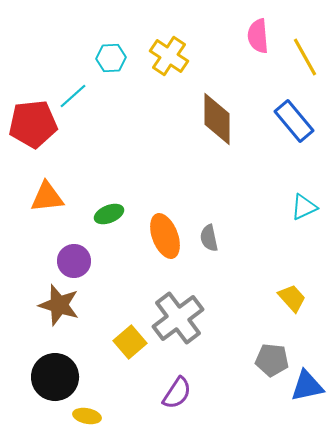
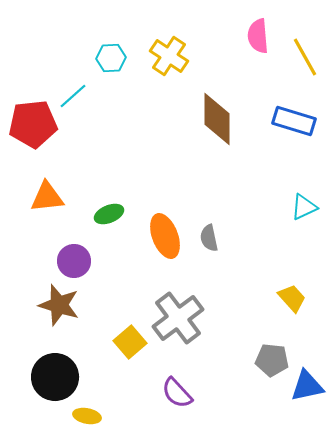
blue rectangle: rotated 33 degrees counterclockwise
purple semicircle: rotated 104 degrees clockwise
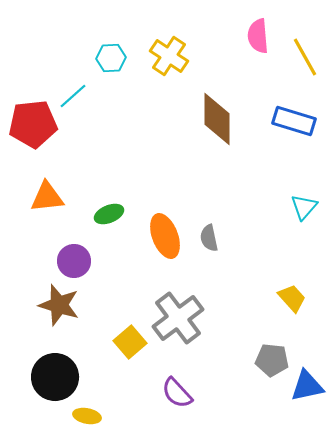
cyan triangle: rotated 24 degrees counterclockwise
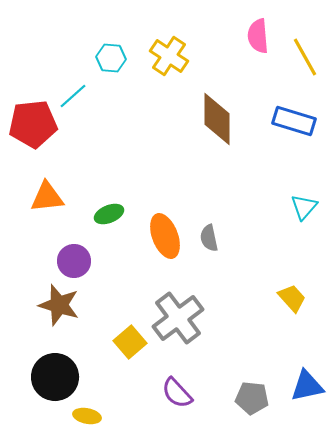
cyan hexagon: rotated 8 degrees clockwise
gray pentagon: moved 20 px left, 38 px down
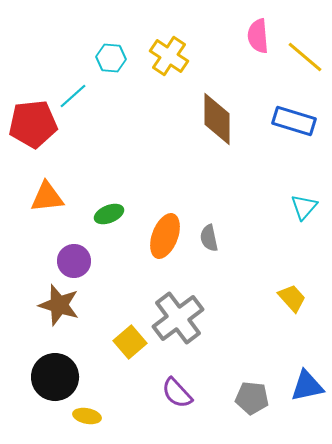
yellow line: rotated 21 degrees counterclockwise
orange ellipse: rotated 42 degrees clockwise
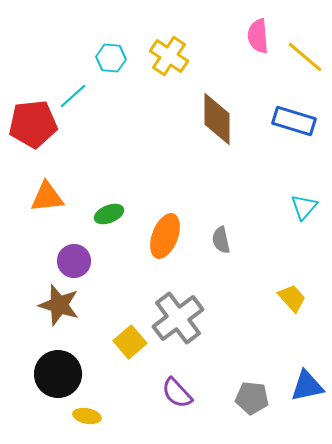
gray semicircle: moved 12 px right, 2 px down
black circle: moved 3 px right, 3 px up
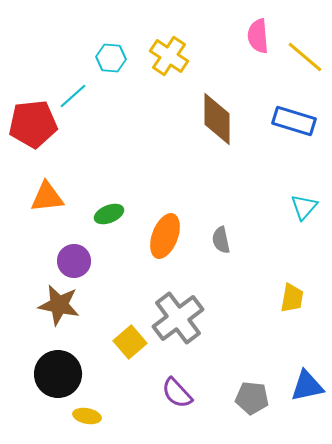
yellow trapezoid: rotated 52 degrees clockwise
brown star: rotated 6 degrees counterclockwise
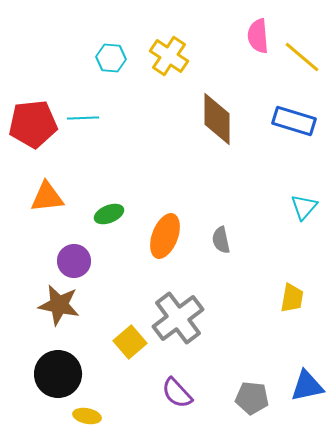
yellow line: moved 3 px left
cyan line: moved 10 px right, 22 px down; rotated 40 degrees clockwise
